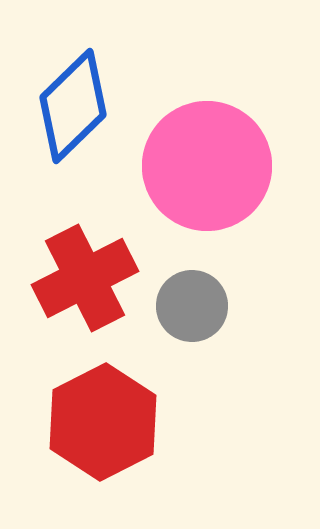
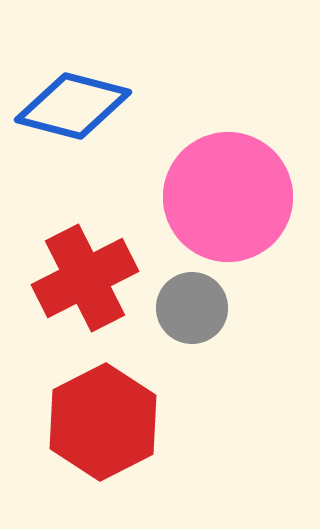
blue diamond: rotated 59 degrees clockwise
pink circle: moved 21 px right, 31 px down
gray circle: moved 2 px down
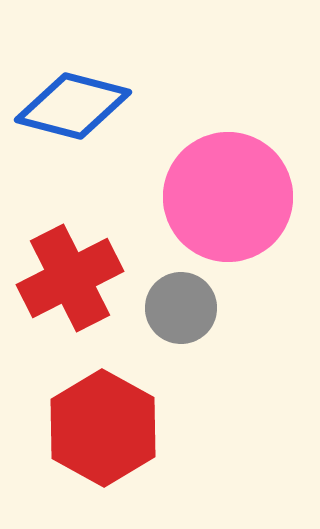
red cross: moved 15 px left
gray circle: moved 11 px left
red hexagon: moved 6 px down; rotated 4 degrees counterclockwise
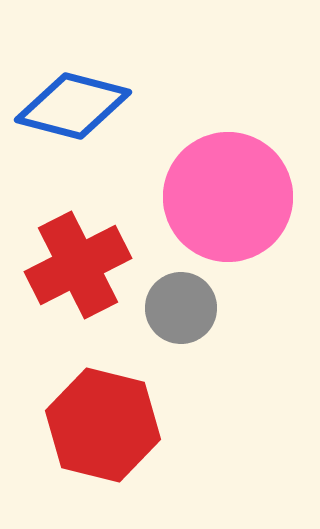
red cross: moved 8 px right, 13 px up
red hexagon: moved 3 px up; rotated 15 degrees counterclockwise
